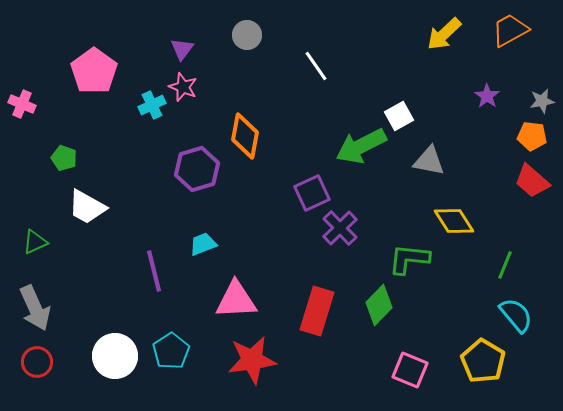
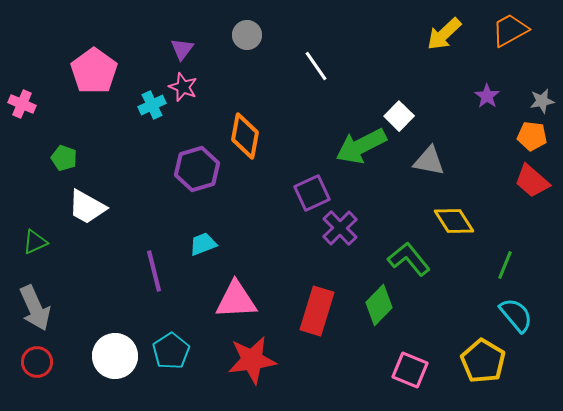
white square: rotated 16 degrees counterclockwise
green L-shape: rotated 45 degrees clockwise
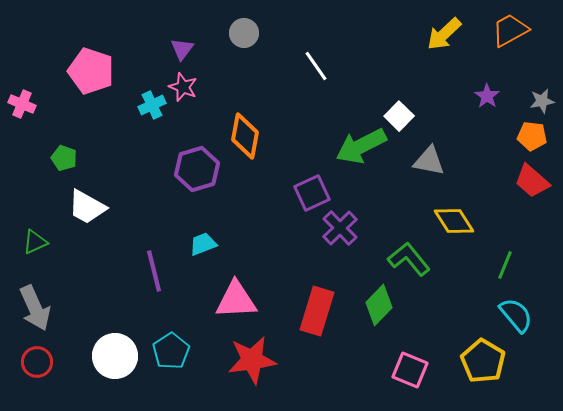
gray circle: moved 3 px left, 2 px up
pink pentagon: moved 3 px left; rotated 18 degrees counterclockwise
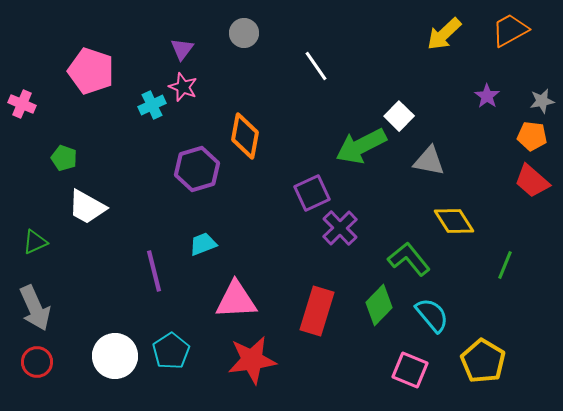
cyan semicircle: moved 84 px left
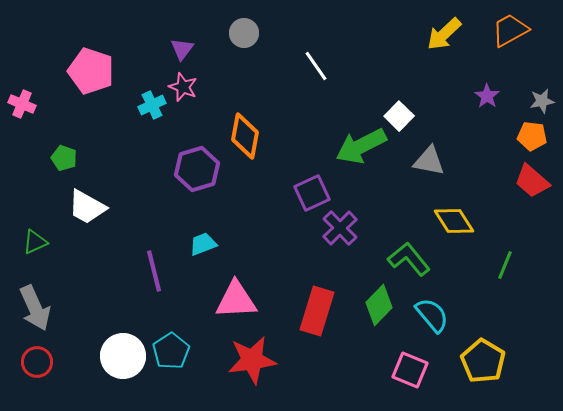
white circle: moved 8 px right
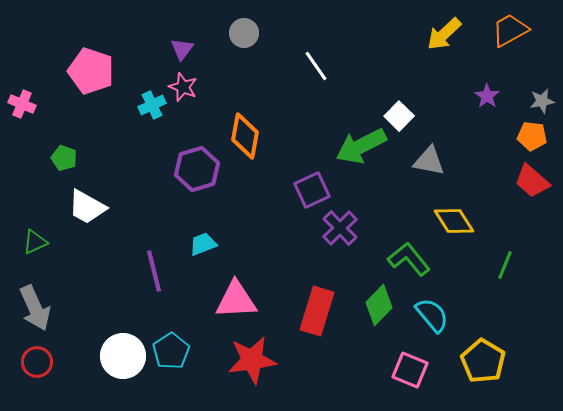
purple square: moved 3 px up
